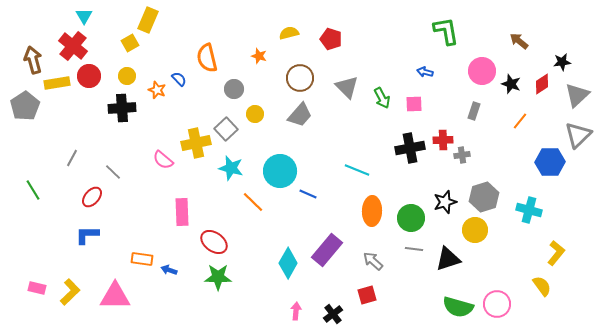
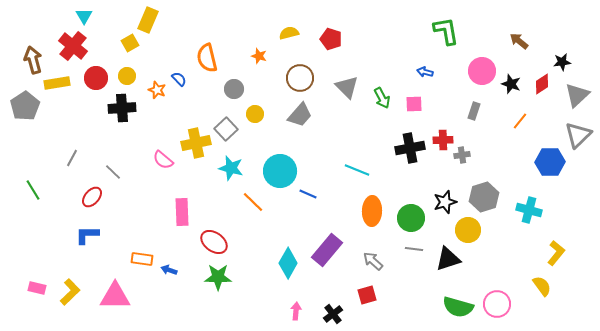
red circle at (89, 76): moved 7 px right, 2 px down
yellow circle at (475, 230): moved 7 px left
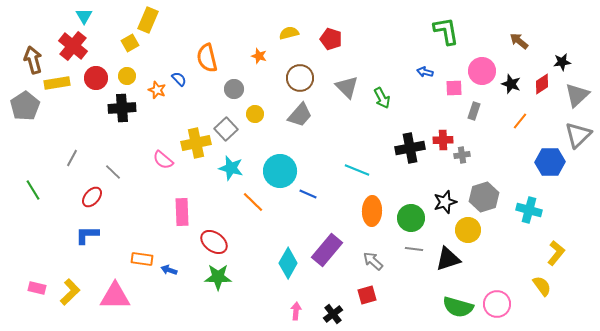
pink square at (414, 104): moved 40 px right, 16 px up
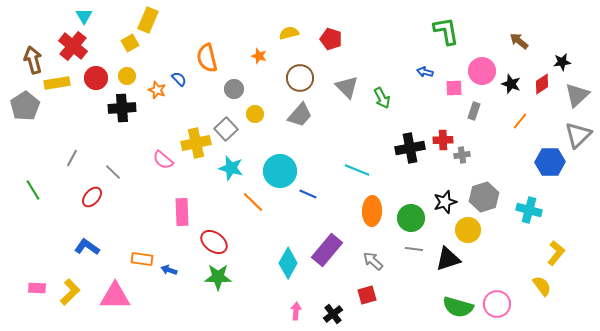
blue L-shape at (87, 235): moved 12 px down; rotated 35 degrees clockwise
pink rectangle at (37, 288): rotated 12 degrees counterclockwise
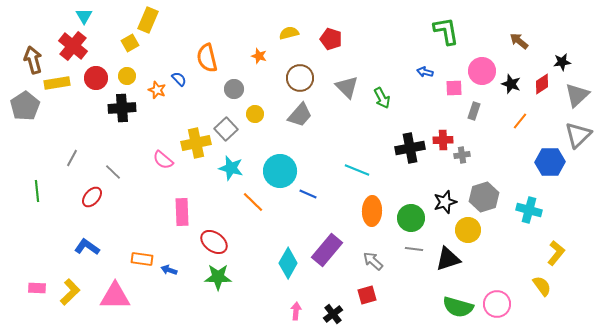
green line at (33, 190): moved 4 px right, 1 px down; rotated 25 degrees clockwise
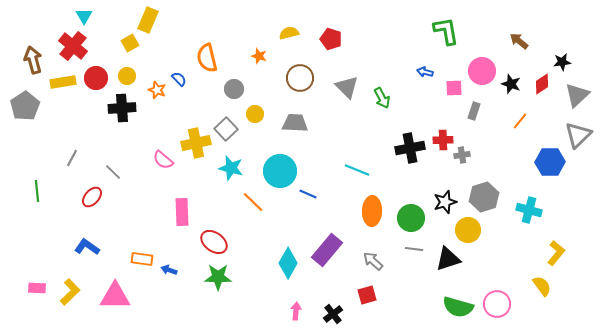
yellow rectangle at (57, 83): moved 6 px right, 1 px up
gray trapezoid at (300, 115): moved 5 px left, 8 px down; rotated 128 degrees counterclockwise
